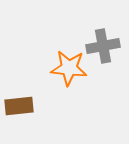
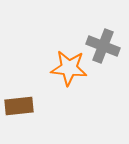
gray cross: rotated 32 degrees clockwise
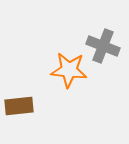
orange star: moved 2 px down
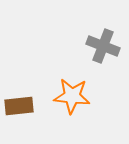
orange star: moved 3 px right, 26 px down
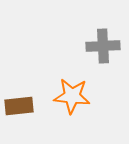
gray cross: rotated 24 degrees counterclockwise
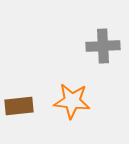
orange star: moved 5 px down
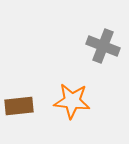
gray cross: rotated 24 degrees clockwise
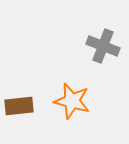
orange star: rotated 9 degrees clockwise
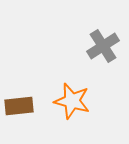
gray cross: rotated 36 degrees clockwise
